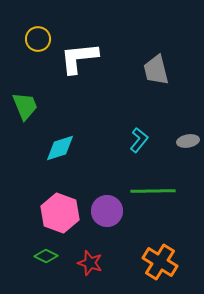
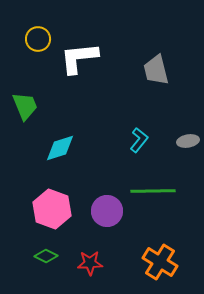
pink hexagon: moved 8 px left, 4 px up
red star: rotated 20 degrees counterclockwise
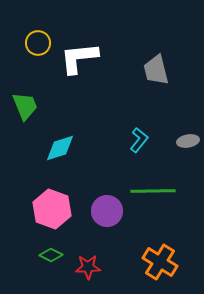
yellow circle: moved 4 px down
green diamond: moved 5 px right, 1 px up
red star: moved 2 px left, 4 px down
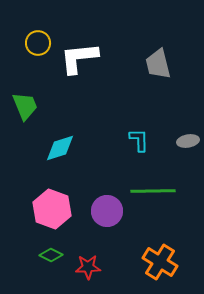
gray trapezoid: moved 2 px right, 6 px up
cyan L-shape: rotated 40 degrees counterclockwise
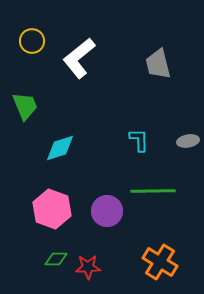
yellow circle: moved 6 px left, 2 px up
white L-shape: rotated 33 degrees counterclockwise
green diamond: moved 5 px right, 4 px down; rotated 25 degrees counterclockwise
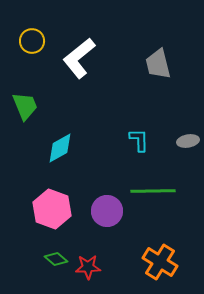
cyan diamond: rotated 12 degrees counterclockwise
green diamond: rotated 40 degrees clockwise
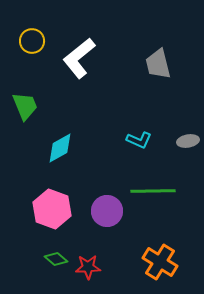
cyan L-shape: rotated 115 degrees clockwise
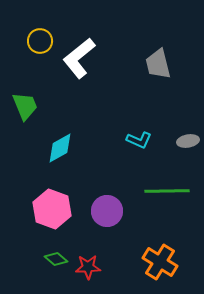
yellow circle: moved 8 px right
green line: moved 14 px right
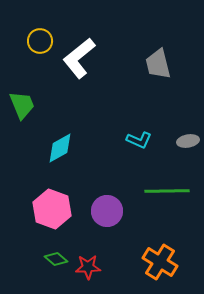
green trapezoid: moved 3 px left, 1 px up
